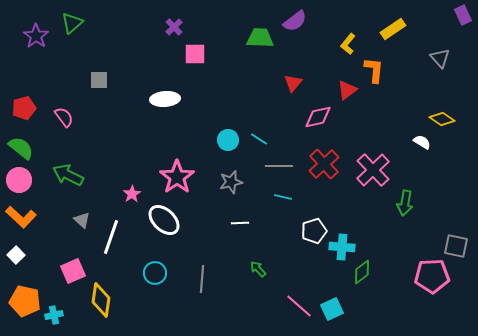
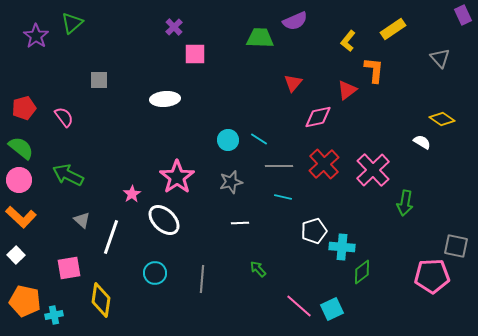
purple semicircle at (295, 21): rotated 15 degrees clockwise
yellow L-shape at (348, 44): moved 3 px up
pink square at (73, 271): moved 4 px left, 3 px up; rotated 15 degrees clockwise
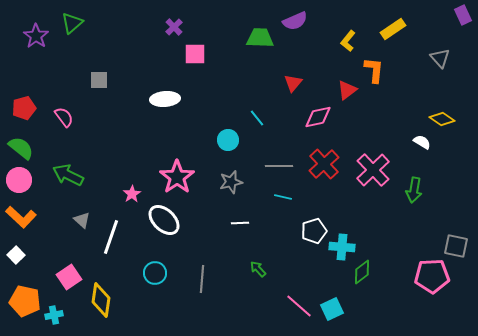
cyan line at (259, 139): moved 2 px left, 21 px up; rotated 18 degrees clockwise
green arrow at (405, 203): moved 9 px right, 13 px up
pink square at (69, 268): moved 9 px down; rotated 25 degrees counterclockwise
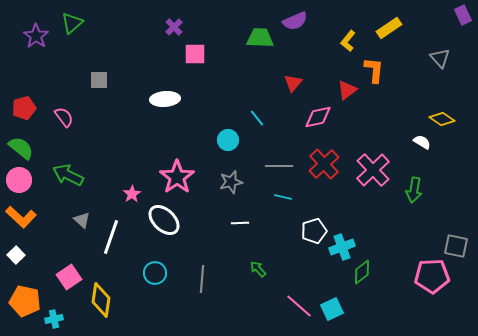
yellow rectangle at (393, 29): moved 4 px left, 1 px up
cyan cross at (342, 247): rotated 25 degrees counterclockwise
cyan cross at (54, 315): moved 4 px down
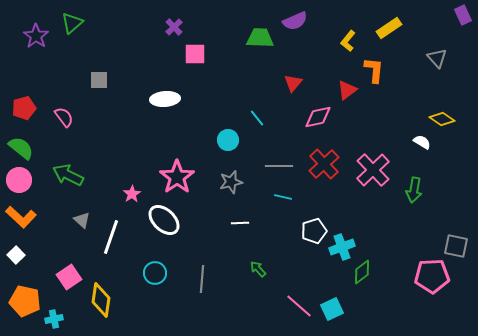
gray triangle at (440, 58): moved 3 px left
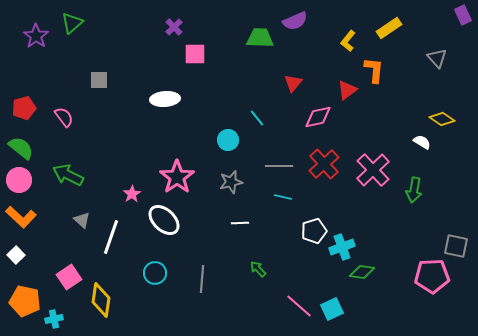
green diamond at (362, 272): rotated 45 degrees clockwise
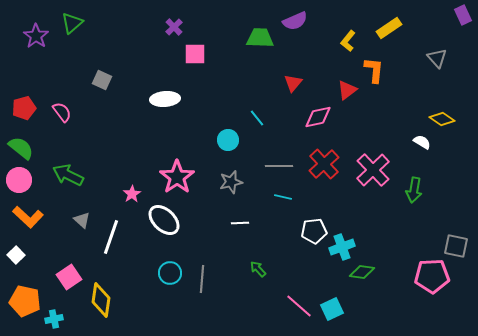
gray square at (99, 80): moved 3 px right; rotated 24 degrees clockwise
pink semicircle at (64, 117): moved 2 px left, 5 px up
orange L-shape at (21, 217): moved 7 px right
white pentagon at (314, 231): rotated 10 degrees clockwise
cyan circle at (155, 273): moved 15 px right
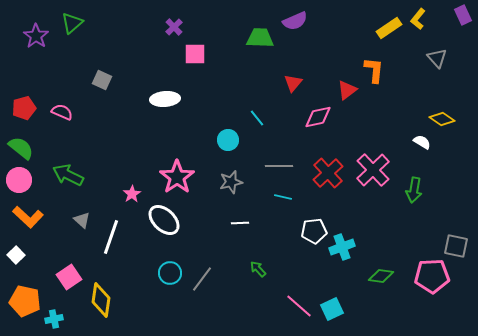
yellow L-shape at (348, 41): moved 70 px right, 22 px up
pink semicircle at (62, 112): rotated 30 degrees counterclockwise
red cross at (324, 164): moved 4 px right, 9 px down
green diamond at (362, 272): moved 19 px right, 4 px down
gray line at (202, 279): rotated 32 degrees clockwise
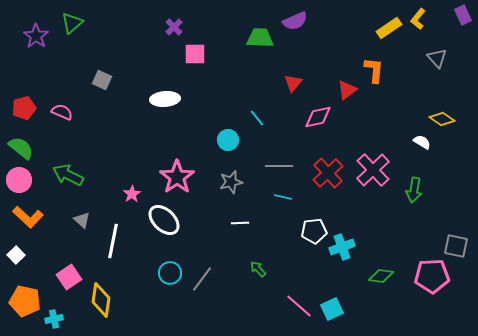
white line at (111, 237): moved 2 px right, 4 px down; rotated 8 degrees counterclockwise
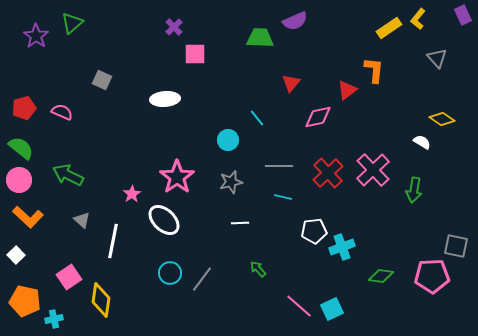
red triangle at (293, 83): moved 2 px left
